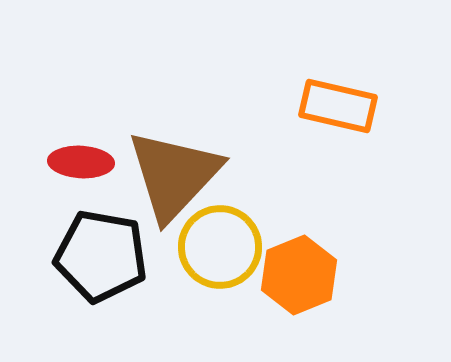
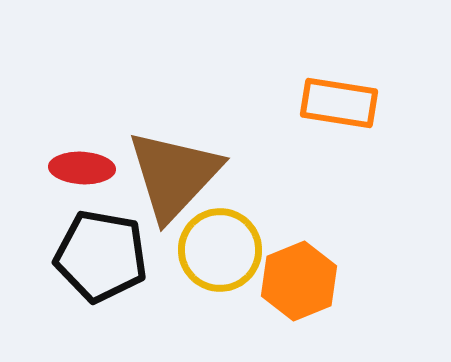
orange rectangle: moved 1 px right, 3 px up; rotated 4 degrees counterclockwise
red ellipse: moved 1 px right, 6 px down
yellow circle: moved 3 px down
orange hexagon: moved 6 px down
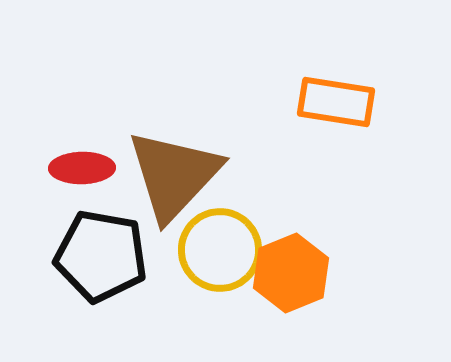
orange rectangle: moved 3 px left, 1 px up
red ellipse: rotated 4 degrees counterclockwise
orange hexagon: moved 8 px left, 8 px up
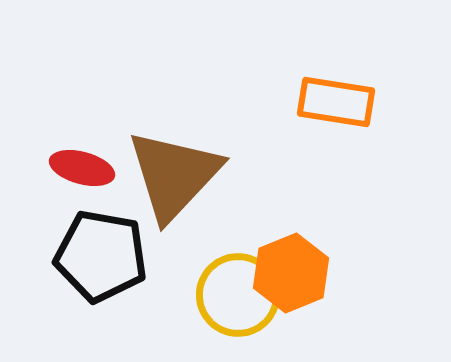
red ellipse: rotated 16 degrees clockwise
yellow circle: moved 18 px right, 45 px down
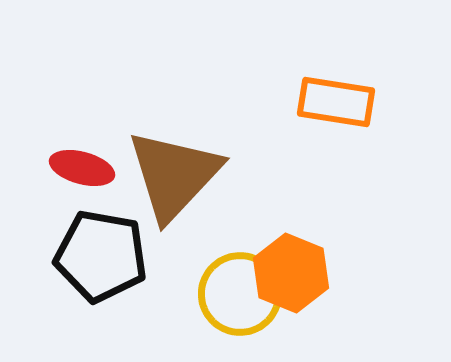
orange hexagon: rotated 16 degrees counterclockwise
yellow circle: moved 2 px right, 1 px up
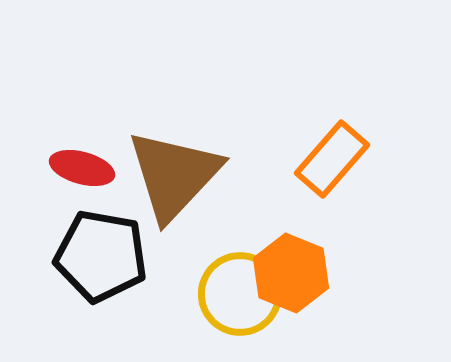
orange rectangle: moved 4 px left, 57 px down; rotated 58 degrees counterclockwise
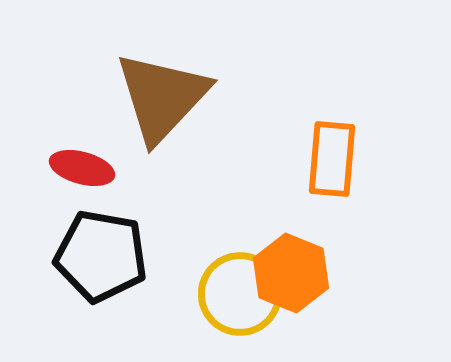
orange rectangle: rotated 36 degrees counterclockwise
brown triangle: moved 12 px left, 78 px up
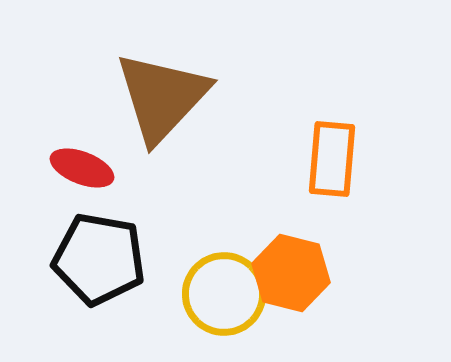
red ellipse: rotated 6 degrees clockwise
black pentagon: moved 2 px left, 3 px down
orange hexagon: rotated 8 degrees counterclockwise
yellow circle: moved 16 px left
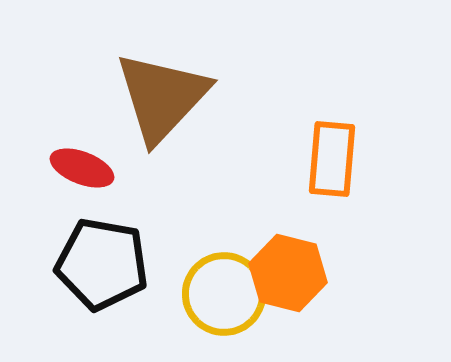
black pentagon: moved 3 px right, 5 px down
orange hexagon: moved 3 px left
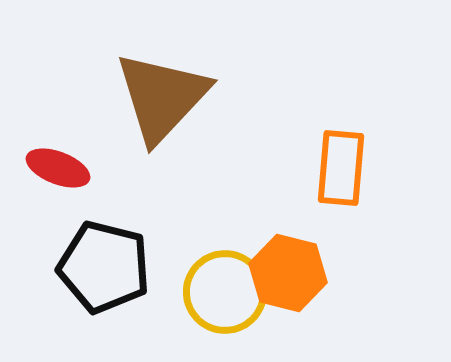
orange rectangle: moved 9 px right, 9 px down
red ellipse: moved 24 px left
black pentagon: moved 2 px right, 3 px down; rotated 4 degrees clockwise
yellow circle: moved 1 px right, 2 px up
